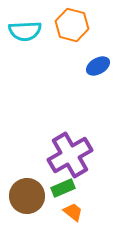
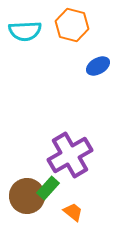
green rectangle: moved 15 px left; rotated 25 degrees counterclockwise
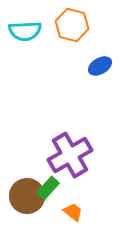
blue ellipse: moved 2 px right
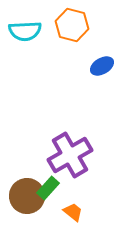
blue ellipse: moved 2 px right
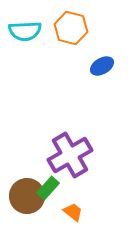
orange hexagon: moved 1 px left, 3 px down
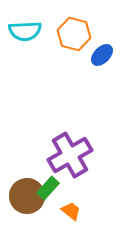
orange hexagon: moved 3 px right, 6 px down
blue ellipse: moved 11 px up; rotated 15 degrees counterclockwise
orange trapezoid: moved 2 px left, 1 px up
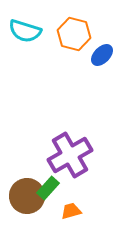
cyan semicircle: rotated 20 degrees clockwise
orange trapezoid: rotated 55 degrees counterclockwise
